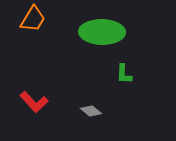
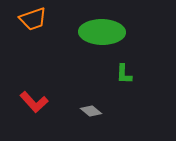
orange trapezoid: rotated 40 degrees clockwise
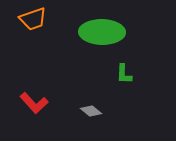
red L-shape: moved 1 px down
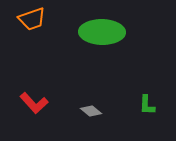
orange trapezoid: moved 1 px left
green L-shape: moved 23 px right, 31 px down
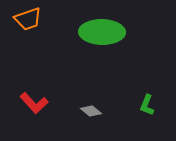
orange trapezoid: moved 4 px left
green L-shape: rotated 20 degrees clockwise
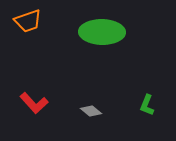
orange trapezoid: moved 2 px down
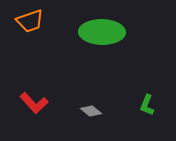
orange trapezoid: moved 2 px right
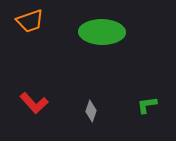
green L-shape: rotated 60 degrees clockwise
gray diamond: rotated 70 degrees clockwise
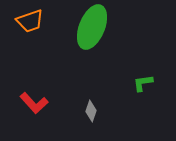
green ellipse: moved 10 px left, 5 px up; rotated 69 degrees counterclockwise
green L-shape: moved 4 px left, 22 px up
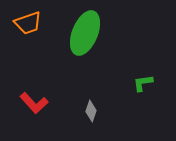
orange trapezoid: moved 2 px left, 2 px down
green ellipse: moved 7 px left, 6 px down
